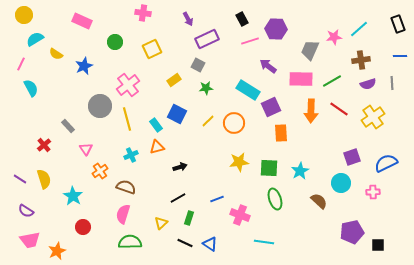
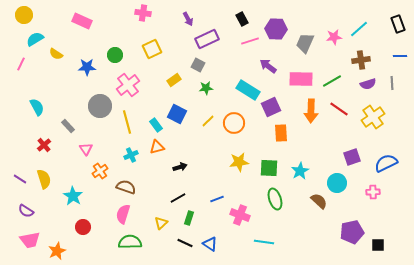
green circle at (115, 42): moved 13 px down
gray trapezoid at (310, 50): moved 5 px left, 7 px up
blue star at (84, 66): moved 3 px right, 1 px down; rotated 24 degrees clockwise
cyan semicircle at (31, 88): moved 6 px right, 19 px down
yellow line at (127, 119): moved 3 px down
cyan circle at (341, 183): moved 4 px left
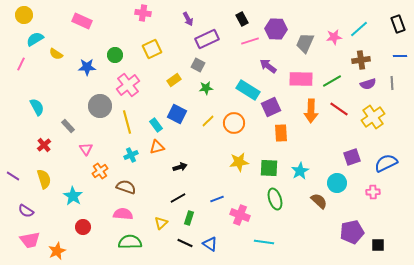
purple line at (20, 179): moved 7 px left, 3 px up
pink semicircle at (123, 214): rotated 78 degrees clockwise
